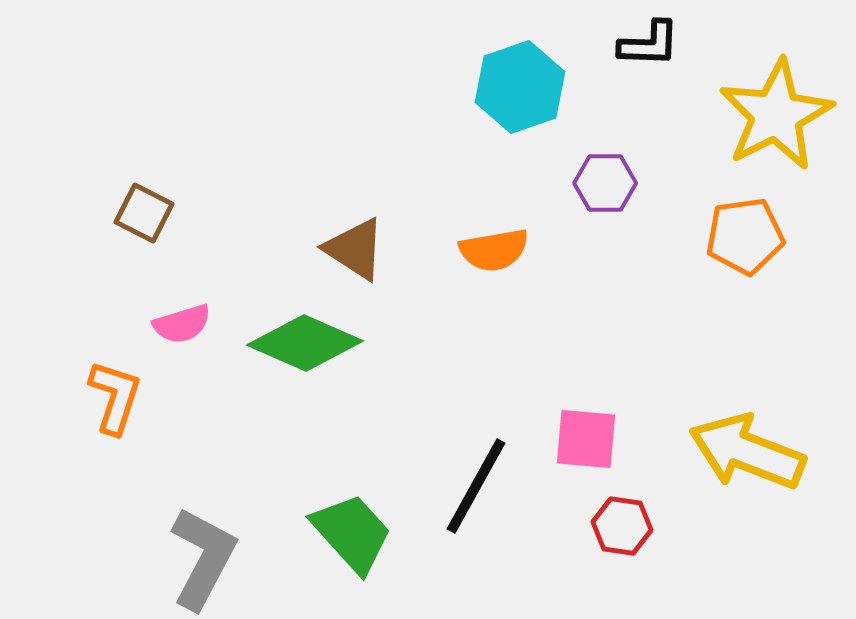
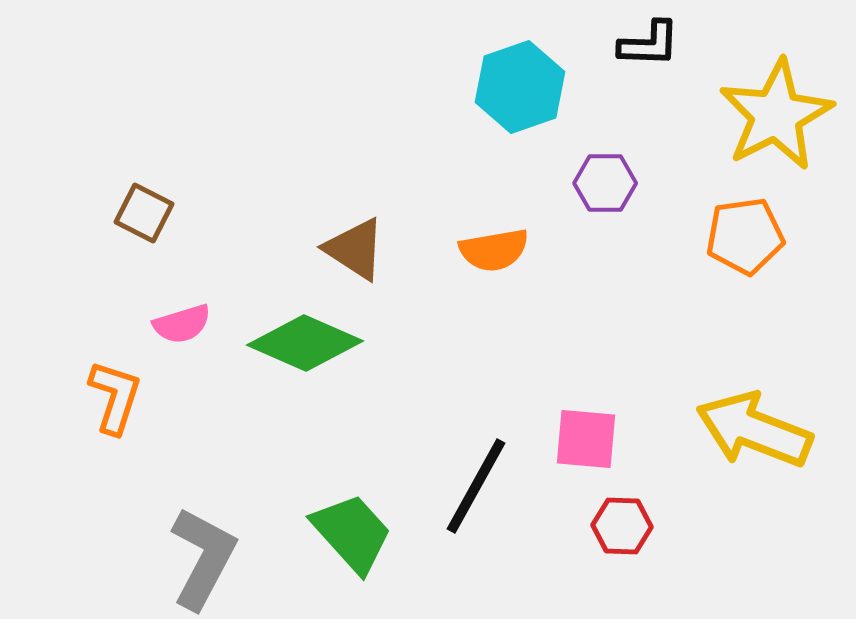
yellow arrow: moved 7 px right, 22 px up
red hexagon: rotated 6 degrees counterclockwise
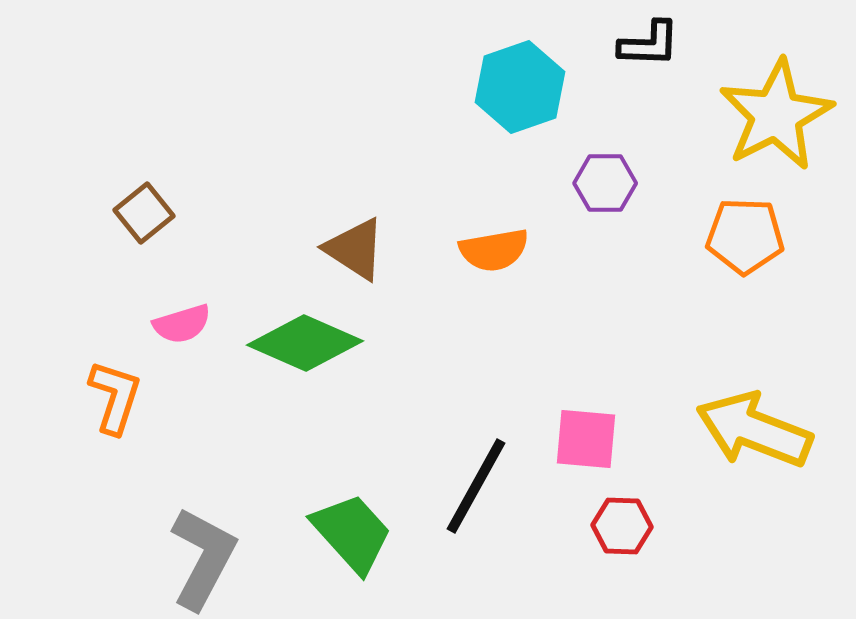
brown square: rotated 24 degrees clockwise
orange pentagon: rotated 10 degrees clockwise
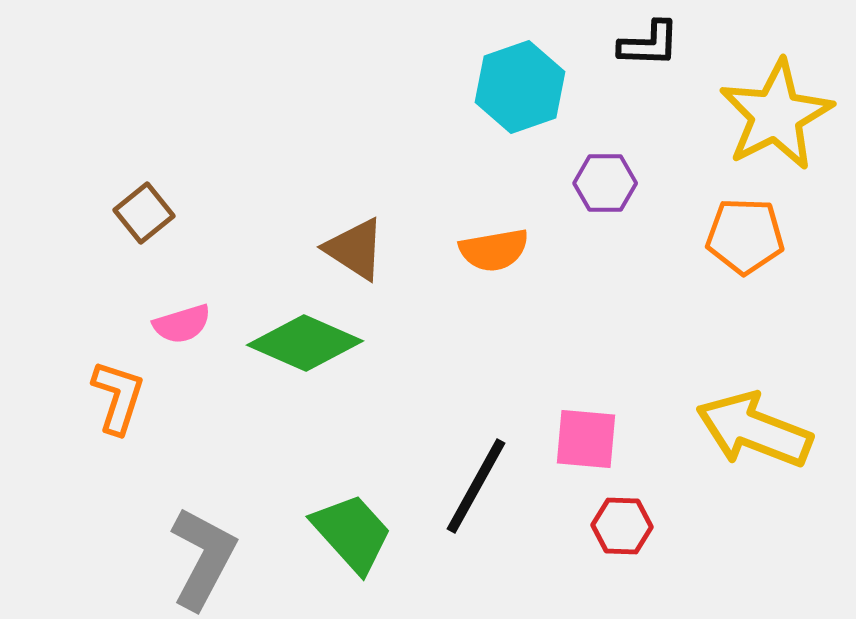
orange L-shape: moved 3 px right
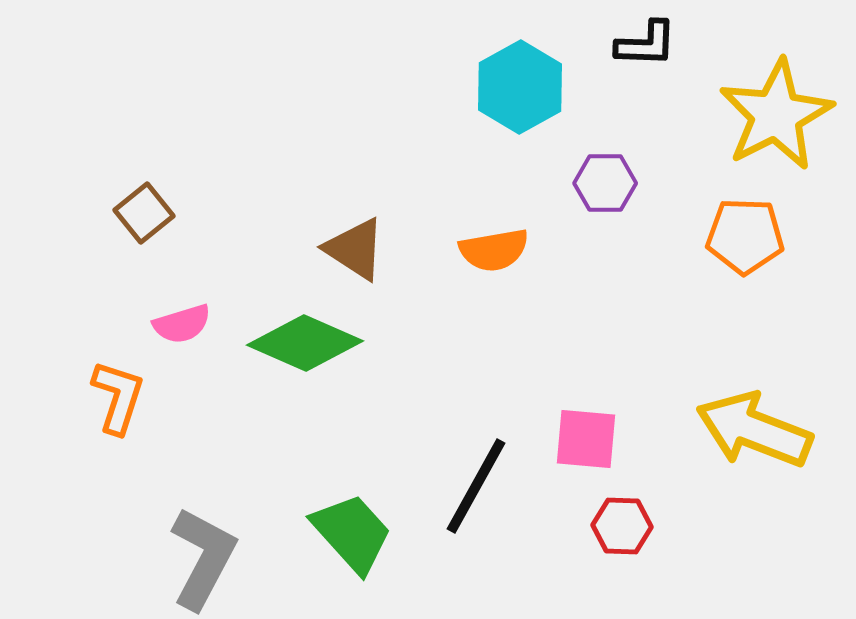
black L-shape: moved 3 px left
cyan hexagon: rotated 10 degrees counterclockwise
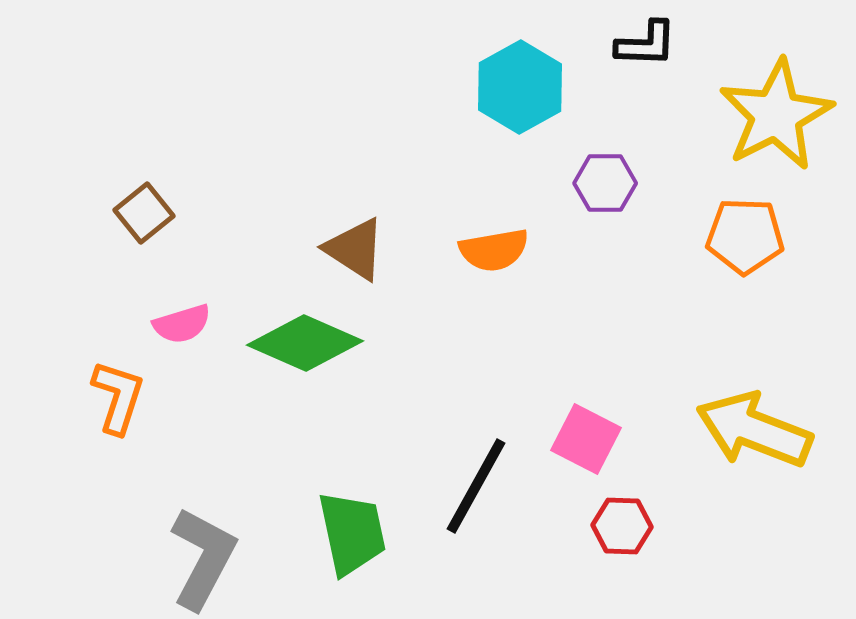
pink square: rotated 22 degrees clockwise
green trapezoid: rotated 30 degrees clockwise
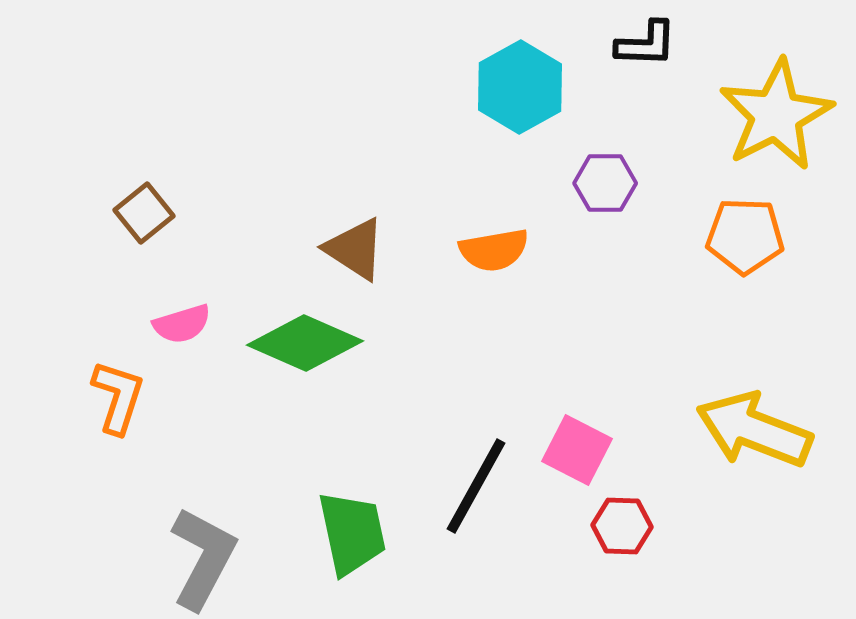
pink square: moved 9 px left, 11 px down
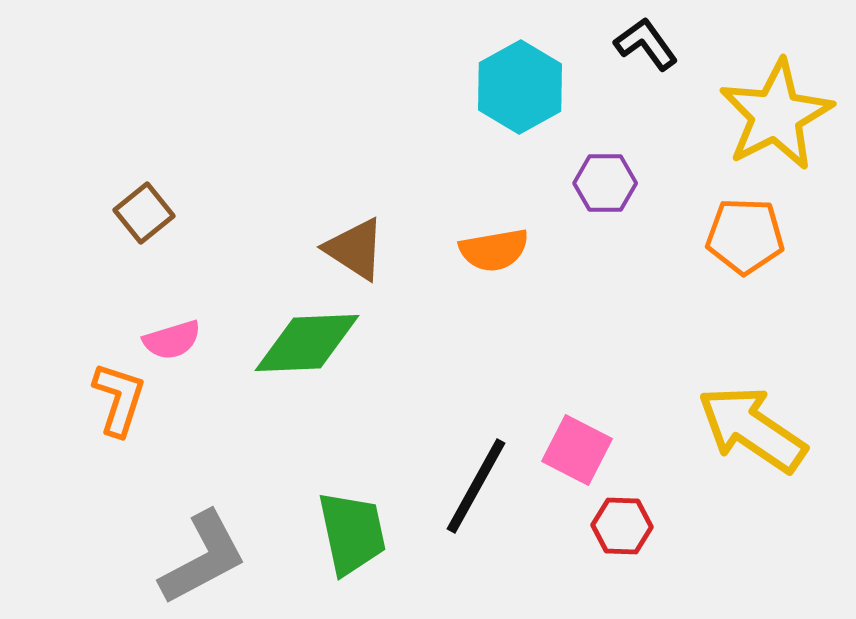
black L-shape: rotated 128 degrees counterclockwise
pink semicircle: moved 10 px left, 16 px down
green diamond: moved 2 px right; rotated 26 degrees counterclockwise
orange L-shape: moved 1 px right, 2 px down
yellow arrow: moved 2 px left, 1 px up; rotated 13 degrees clockwise
gray L-shape: rotated 34 degrees clockwise
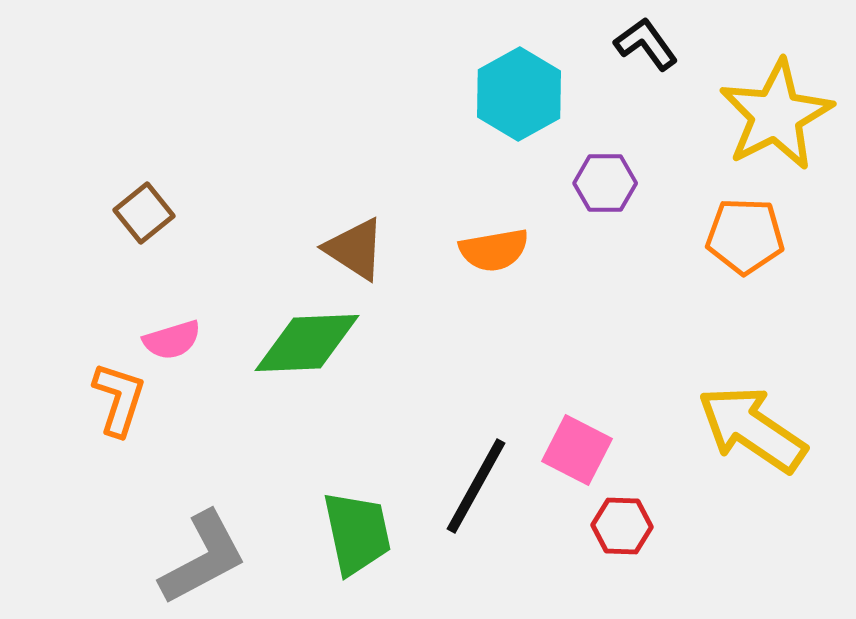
cyan hexagon: moved 1 px left, 7 px down
green trapezoid: moved 5 px right
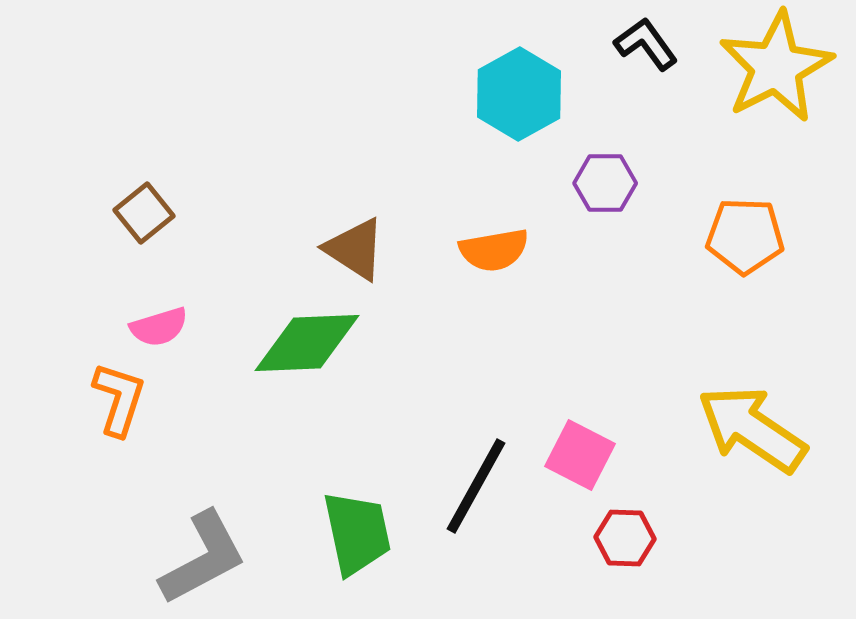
yellow star: moved 48 px up
pink semicircle: moved 13 px left, 13 px up
pink square: moved 3 px right, 5 px down
red hexagon: moved 3 px right, 12 px down
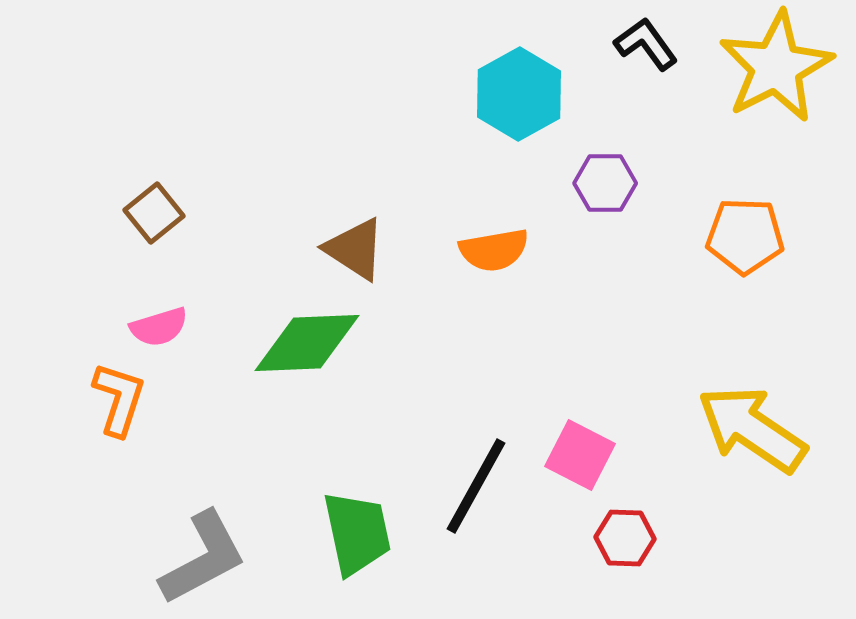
brown square: moved 10 px right
